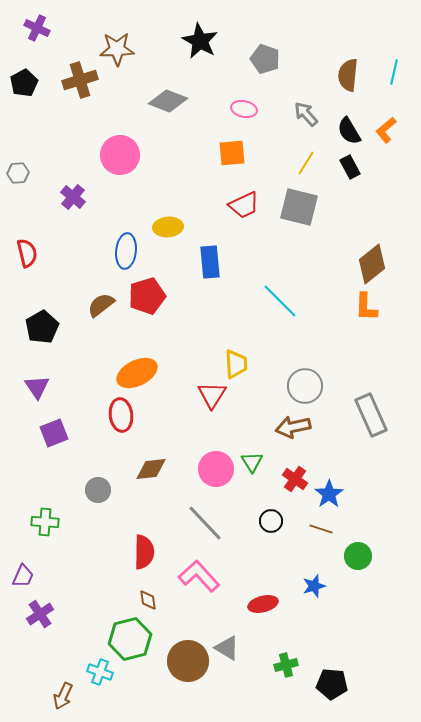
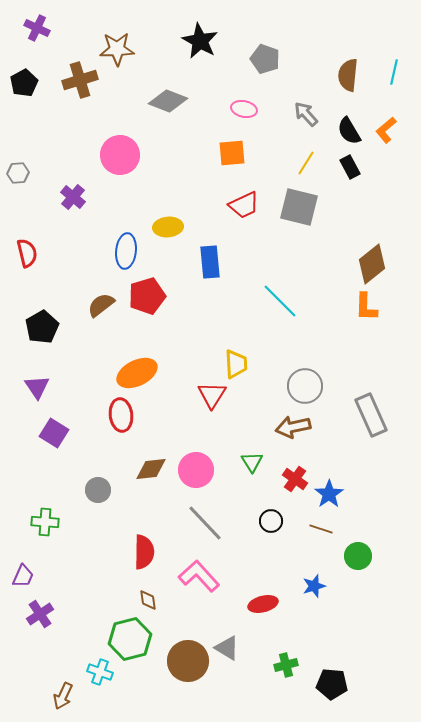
purple square at (54, 433): rotated 36 degrees counterclockwise
pink circle at (216, 469): moved 20 px left, 1 px down
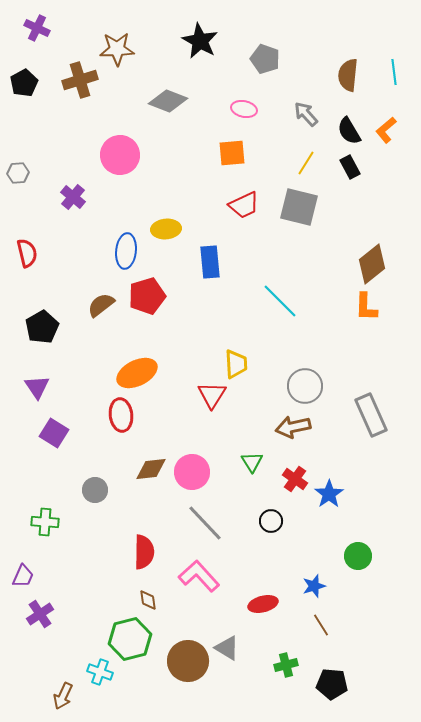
cyan line at (394, 72): rotated 20 degrees counterclockwise
yellow ellipse at (168, 227): moved 2 px left, 2 px down
pink circle at (196, 470): moved 4 px left, 2 px down
gray circle at (98, 490): moved 3 px left
brown line at (321, 529): moved 96 px down; rotated 40 degrees clockwise
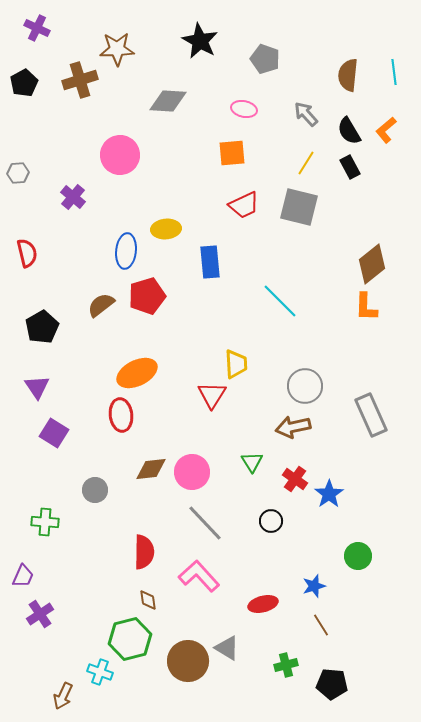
gray diamond at (168, 101): rotated 18 degrees counterclockwise
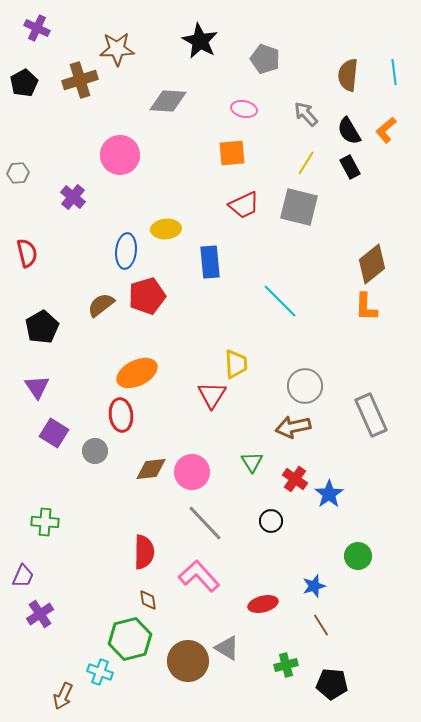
gray circle at (95, 490): moved 39 px up
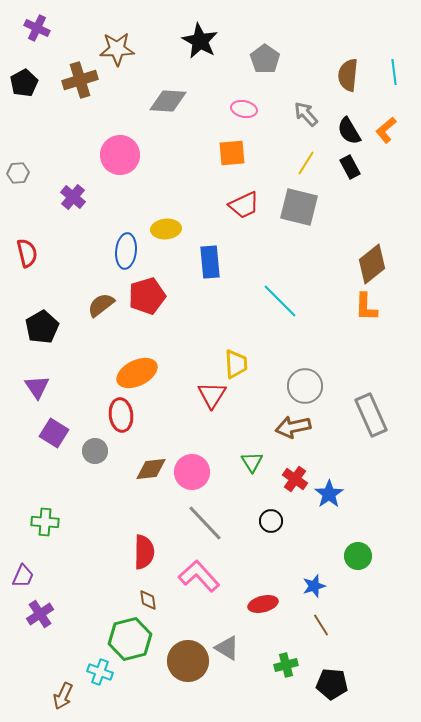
gray pentagon at (265, 59): rotated 16 degrees clockwise
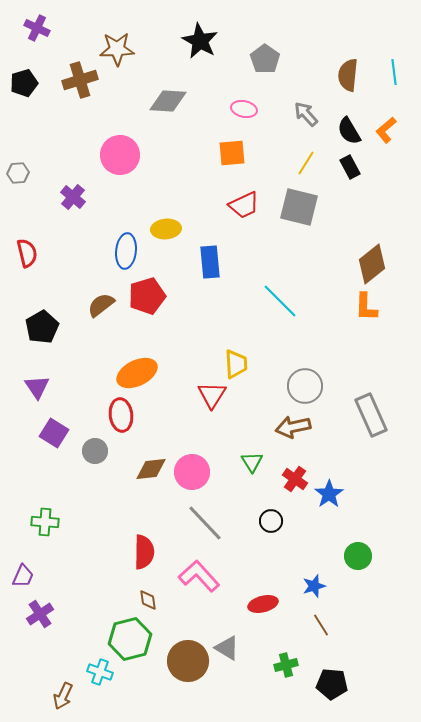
black pentagon at (24, 83): rotated 12 degrees clockwise
